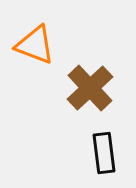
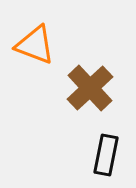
black rectangle: moved 2 px right, 2 px down; rotated 18 degrees clockwise
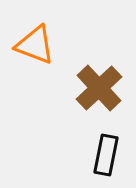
brown cross: moved 9 px right
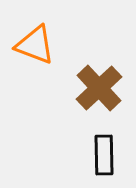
black rectangle: moved 2 px left; rotated 12 degrees counterclockwise
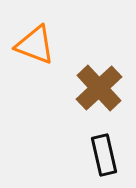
black rectangle: rotated 12 degrees counterclockwise
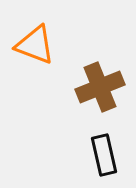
brown cross: moved 1 px right, 1 px up; rotated 21 degrees clockwise
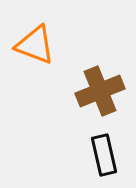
brown cross: moved 4 px down
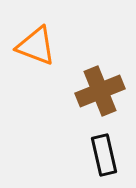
orange triangle: moved 1 px right, 1 px down
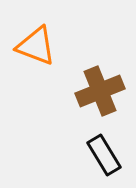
black rectangle: rotated 18 degrees counterclockwise
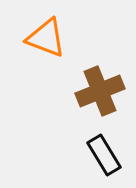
orange triangle: moved 10 px right, 8 px up
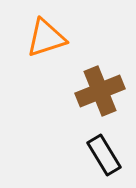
orange triangle: rotated 39 degrees counterclockwise
